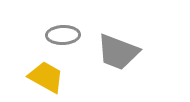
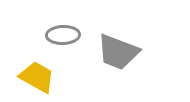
yellow trapezoid: moved 9 px left
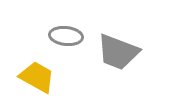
gray ellipse: moved 3 px right, 1 px down; rotated 8 degrees clockwise
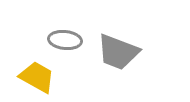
gray ellipse: moved 1 px left, 4 px down
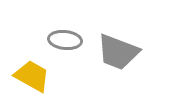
yellow trapezoid: moved 5 px left, 1 px up
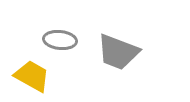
gray ellipse: moved 5 px left
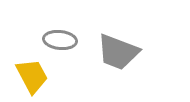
yellow trapezoid: rotated 33 degrees clockwise
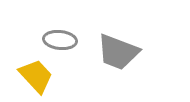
yellow trapezoid: moved 4 px right; rotated 15 degrees counterclockwise
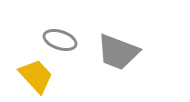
gray ellipse: rotated 12 degrees clockwise
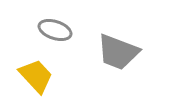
gray ellipse: moved 5 px left, 10 px up
